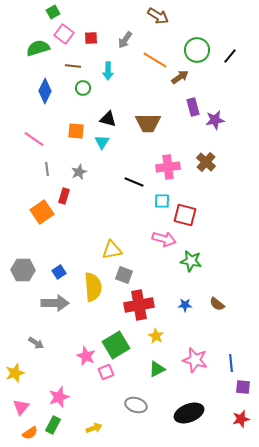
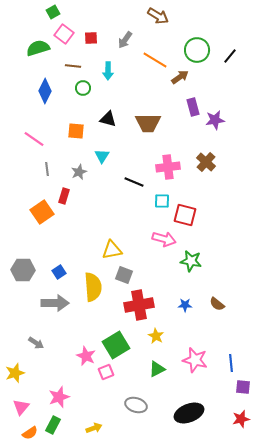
cyan triangle at (102, 142): moved 14 px down
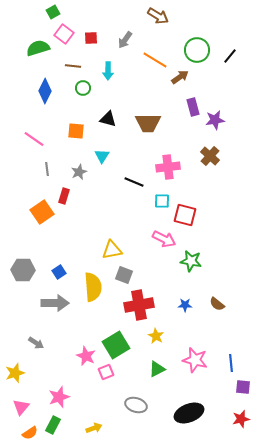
brown cross at (206, 162): moved 4 px right, 6 px up
pink arrow at (164, 239): rotated 10 degrees clockwise
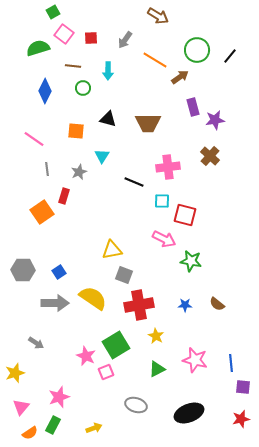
yellow semicircle at (93, 287): moved 11 px down; rotated 52 degrees counterclockwise
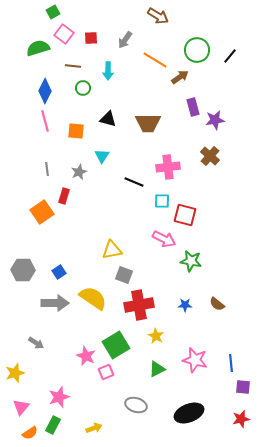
pink line at (34, 139): moved 11 px right, 18 px up; rotated 40 degrees clockwise
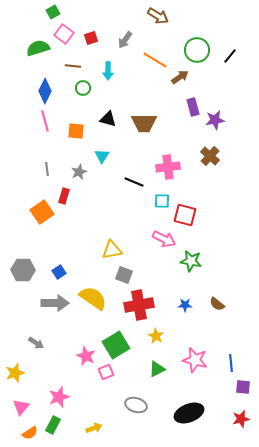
red square at (91, 38): rotated 16 degrees counterclockwise
brown trapezoid at (148, 123): moved 4 px left
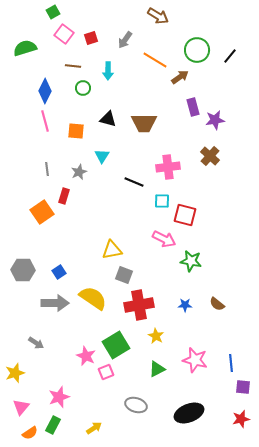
green semicircle at (38, 48): moved 13 px left
yellow arrow at (94, 428): rotated 14 degrees counterclockwise
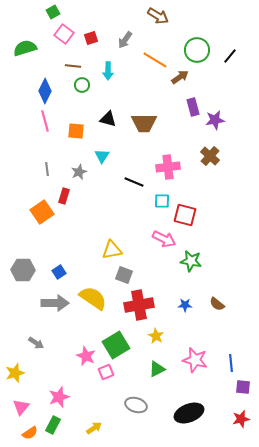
green circle at (83, 88): moved 1 px left, 3 px up
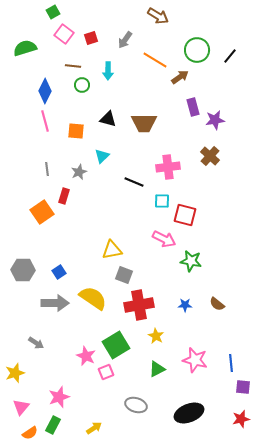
cyan triangle at (102, 156): rotated 14 degrees clockwise
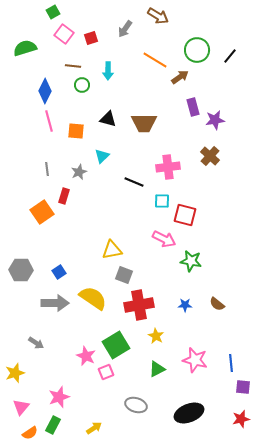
gray arrow at (125, 40): moved 11 px up
pink line at (45, 121): moved 4 px right
gray hexagon at (23, 270): moved 2 px left
